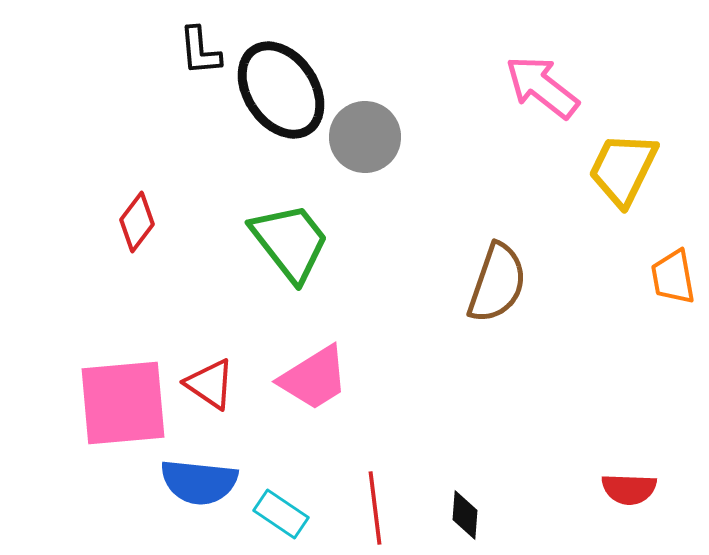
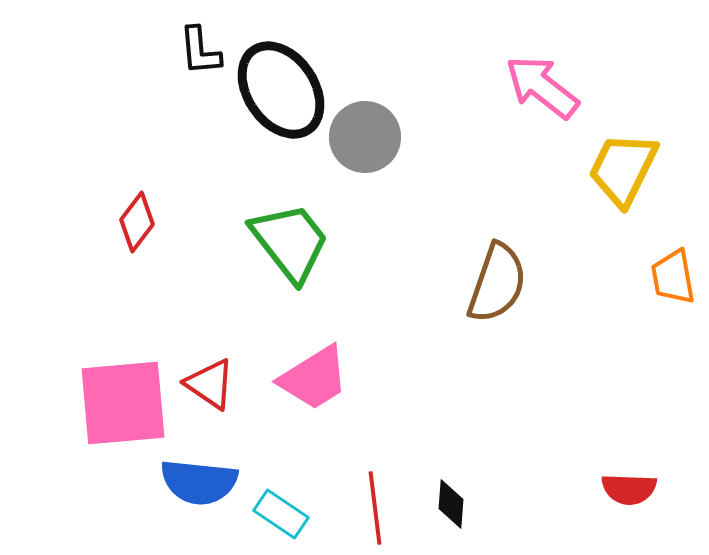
black diamond: moved 14 px left, 11 px up
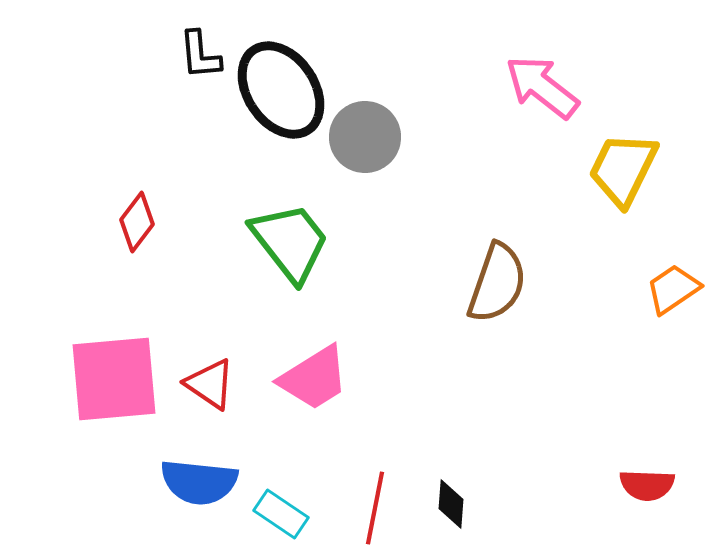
black L-shape: moved 4 px down
orange trapezoid: moved 12 px down; rotated 66 degrees clockwise
pink square: moved 9 px left, 24 px up
red semicircle: moved 18 px right, 4 px up
red line: rotated 18 degrees clockwise
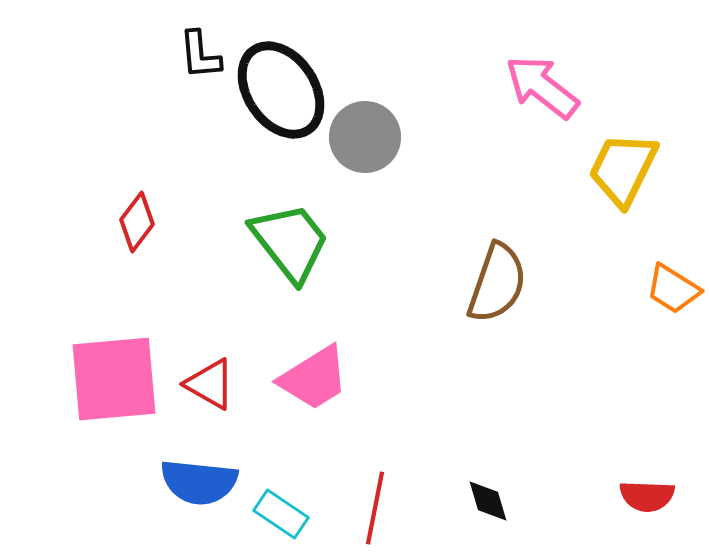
orange trapezoid: rotated 114 degrees counterclockwise
red triangle: rotated 4 degrees counterclockwise
red semicircle: moved 11 px down
black diamond: moved 37 px right, 3 px up; rotated 21 degrees counterclockwise
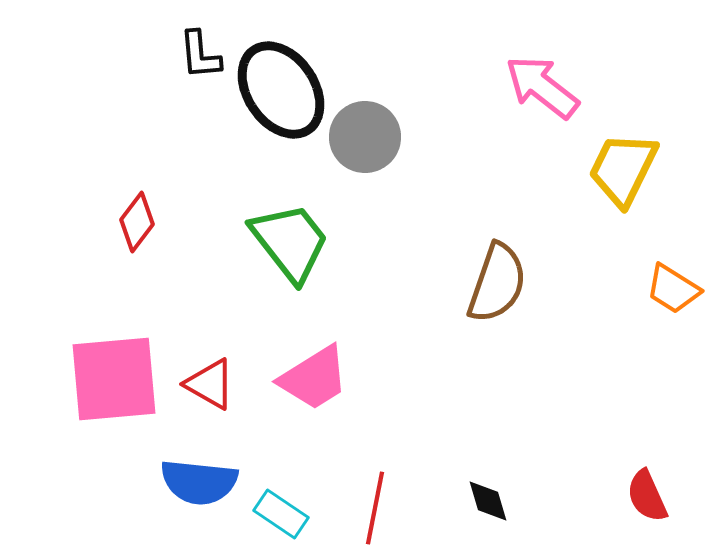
red semicircle: rotated 64 degrees clockwise
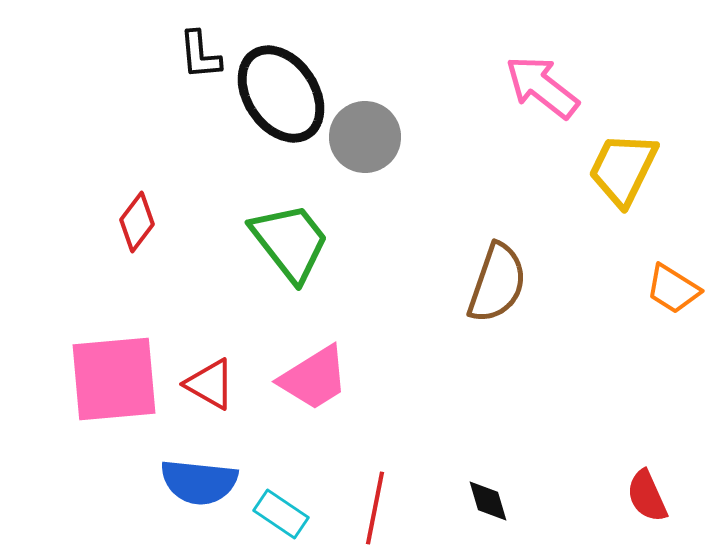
black ellipse: moved 4 px down
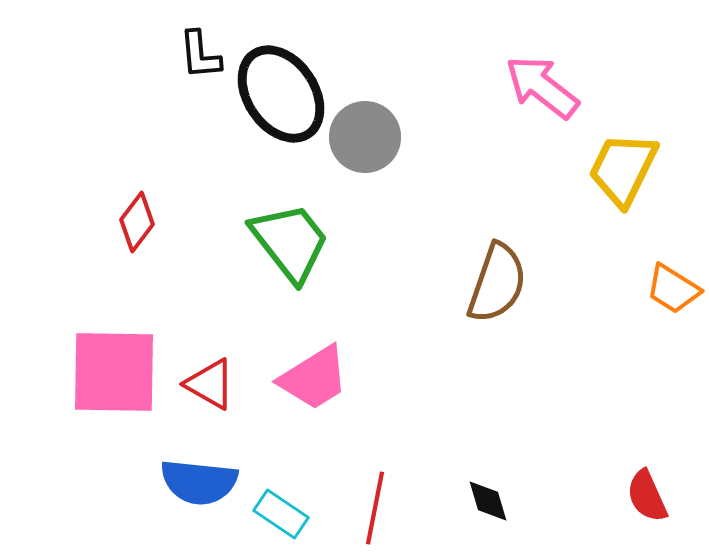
pink square: moved 7 px up; rotated 6 degrees clockwise
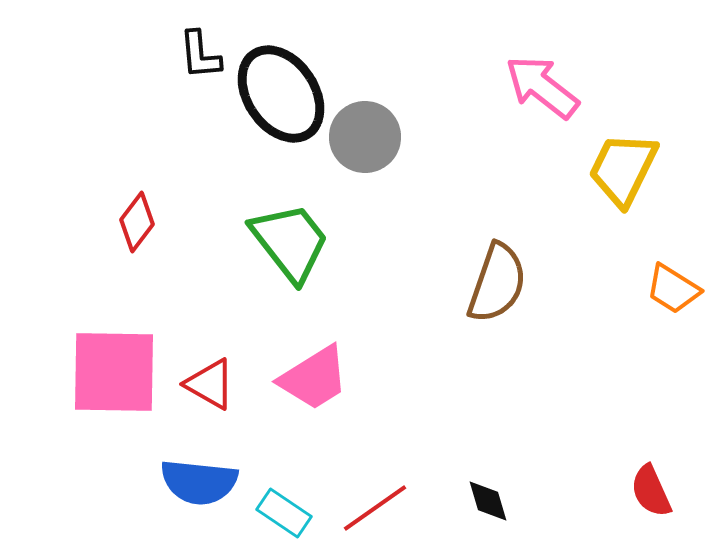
red semicircle: moved 4 px right, 5 px up
red line: rotated 44 degrees clockwise
cyan rectangle: moved 3 px right, 1 px up
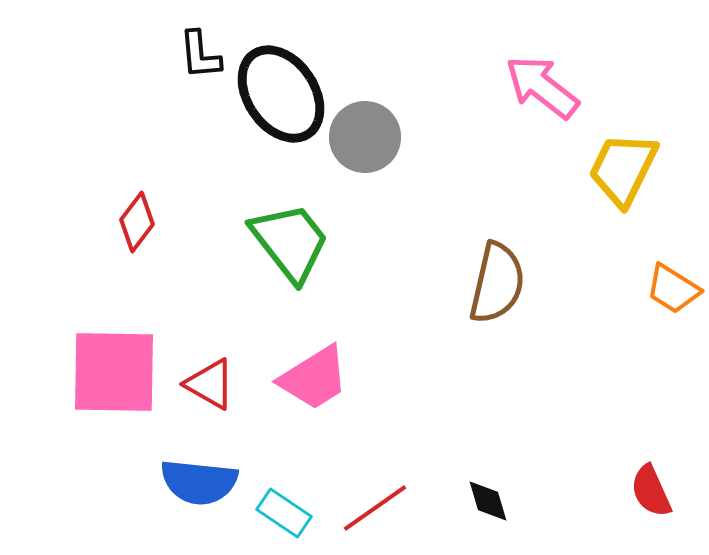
brown semicircle: rotated 6 degrees counterclockwise
